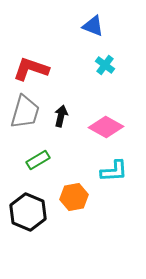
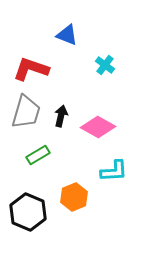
blue triangle: moved 26 px left, 9 px down
gray trapezoid: moved 1 px right
pink diamond: moved 8 px left
green rectangle: moved 5 px up
orange hexagon: rotated 12 degrees counterclockwise
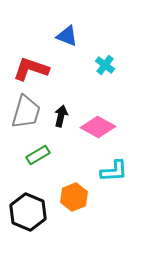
blue triangle: moved 1 px down
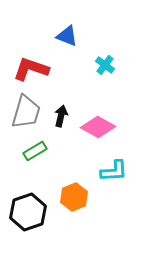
green rectangle: moved 3 px left, 4 px up
black hexagon: rotated 18 degrees clockwise
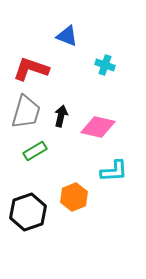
cyan cross: rotated 18 degrees counterclockwise
pink diamond: rotated 16 degrees counterclockwise
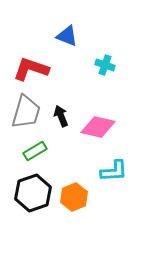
black arrow: rotated 35 degrees counterclockwise
black hexagon: moved 5 px right, 19 px up
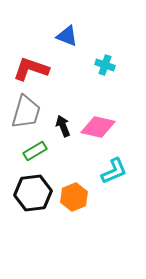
black arrow: moved 2 px right, 10 px down
cyan L-shape: rotated 20 degrees counterclockwise
black hexagon: rotated 12 degrees clockwise
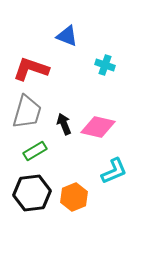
gray trapezoid: moved 1 px right
black arrow: moved 1 px right, 2 px up
black hexagon: moved 1 px left
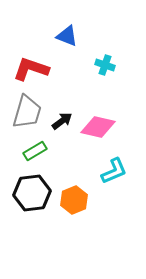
black arrow: moved 2 px left, 3 px up; rotated 75 degrees clockwise
orange hexagon: moved 3 px down
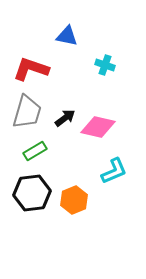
blue triangle: rotated 10 degrees counterclockwise
black arrow: moved 3 px right, 3 px up
